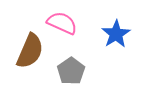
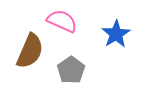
pink semicircle: moved 2 px up
gray pentagon: moved 1 px up
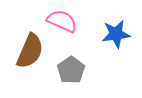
blue star: rotated 24 degrees clockwise
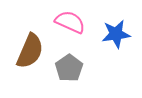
pink semicircle: moved 8 px right, 1 px down
gray pentagon: moved 2 px left, 2 px up
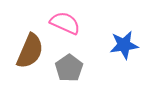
pink semicircle: moved 5 px left, 1 px down
blue star: moved 8 px right, 11 px down
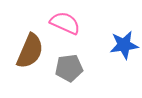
gray pentagon: rotated 28 degrees clockwise
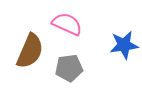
pink semicircle: moved 2 px right, 1 px down
